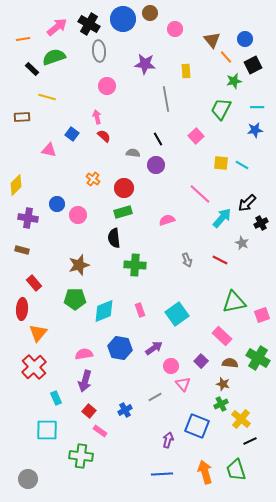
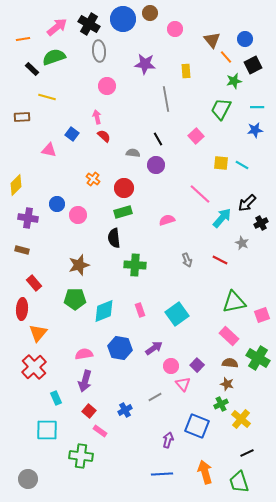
pink rectangle at (222, 336): moved 7 px right
purple square at (201, 361): moved 4 px left, 4 px down
brown star at (223, 384): moved 4 px right
black line at (250, 441): moved 3 px left, 12 px down
green trapezoid at (236, 470): moved 3 px right, 12 px down
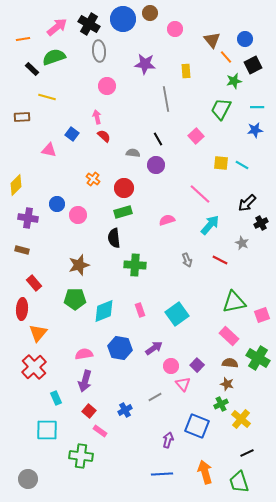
cyan arrow at (222, 218): moved 12 px left, 7 px down
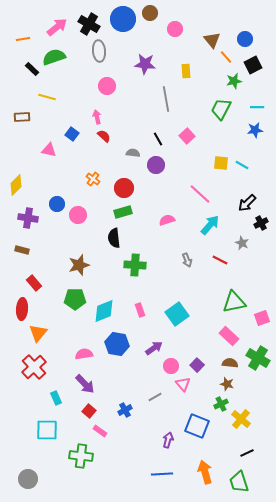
pink square at (196, 136): moved 9 px left
pink square at (262, 315): moved 3 px down
blue hexagon at (120, 348): moved 3 px left, 4 px up
purple arrow at (85, 381): moved 3 px down; rotated 60 degrees counterclockwise
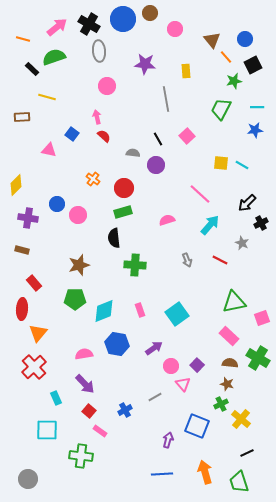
orange line at (23, 39): rotated 24 degrees clockwise
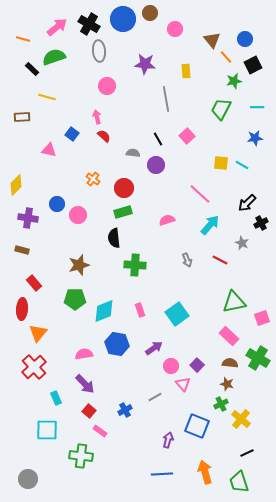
blue star at (255, 130): moved 8 px down
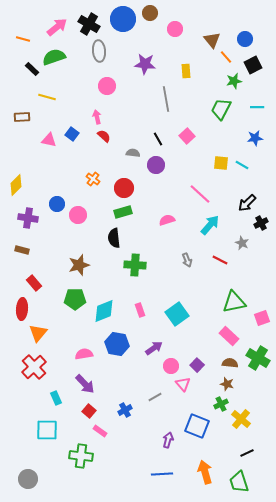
pink triangle at (49, 150): moved 10 px up
